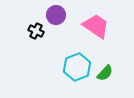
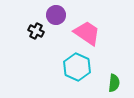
pink trapezoid: moved 9 px left, 7 px down
cyan hexagon: rotated 16 degrees counterclockwise
green semicircle: moved 9 px right, 10 px down; rotated 36 degrees counterclockwise
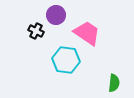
cyan hexagon: moved 11 px left, 7 px up; rotated 16 degrees counterclockwise
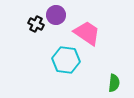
black cross: moved 7 px up
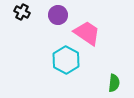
purple circle: moved 2 px right
black cross: moved 14 px left, 12 px up
cyan hexagon: rotated 20 degrees clockwise
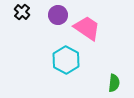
black cross: rotated 14 degrees clockwise
pink trapezoid: moved 5 px up
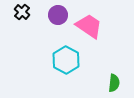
pink trapezoid: moved 2 px right, 2 px up
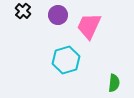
black cross: moved 1 px right, 1 px up
pink trapezoid: rotated 100 degrees counterclockwise
cyan hexagon: rotated 16 degrees clockwise
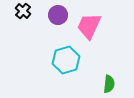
green semicircle: moved 5 px left, 1 px down
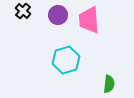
pink trapezoid: moved 6 px up; rotated 28 degrees counterclockwise
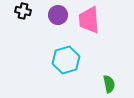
black cross: rotated 28 degrees counterclockwise
green semicircle: rotated 18 degrees counterclockwise
